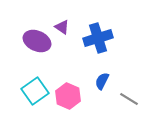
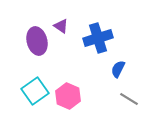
purple triangle: moved 1 px left, 1 px up
purple ellipse: rotated 52 degrees clockwise
blue semicircle: moved 16 px right, 12 px up
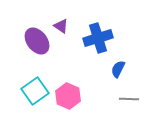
purple ellipse: rotated 24 degrees counterclockwise
gray line: rotated 30 degrees counterclockwise
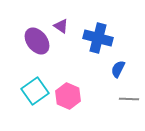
blue cross: rotated 32 degrees clockwise
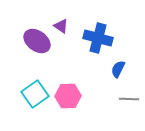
purple ellipse: rotated 16 degrees counterclockwise
cyan square: moved 3 px down
pink hexagon: rotated 25 degrees counterclockwise
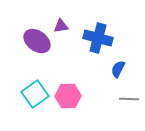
purple triangle: rotated 42 degrees counterclockwise
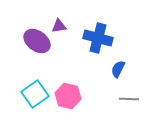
purple triangle: moved 2 px left
pink hexagon: rotated 15 degrees clockwise
